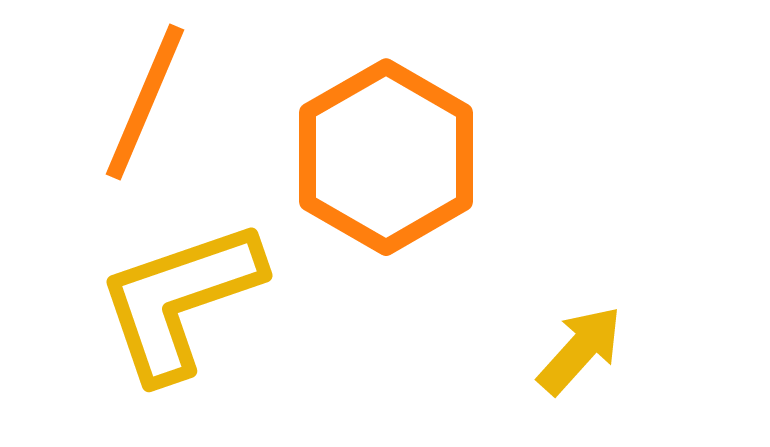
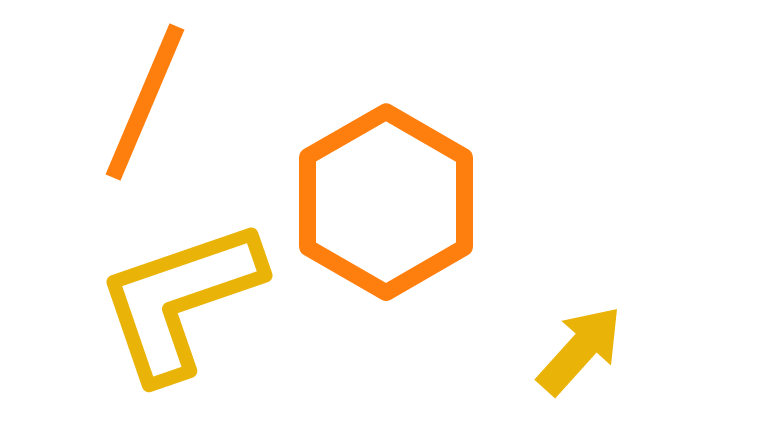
orange hexagon: moved 45 px down
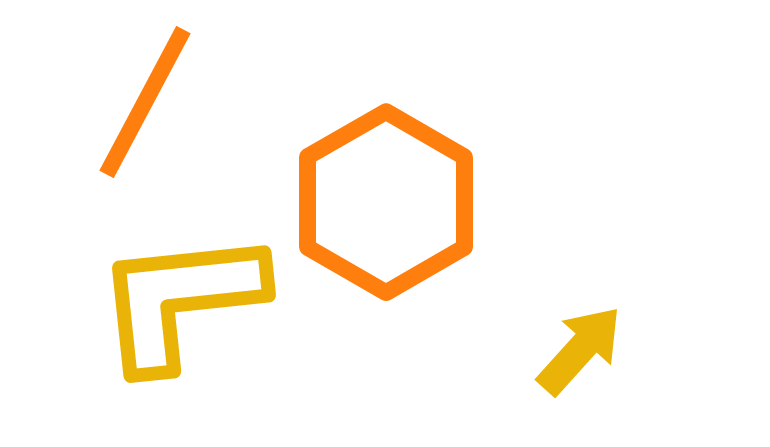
orange line: rotated 5 degrees clockwise
yellow L-shape: rotated 13 degrees clockwise
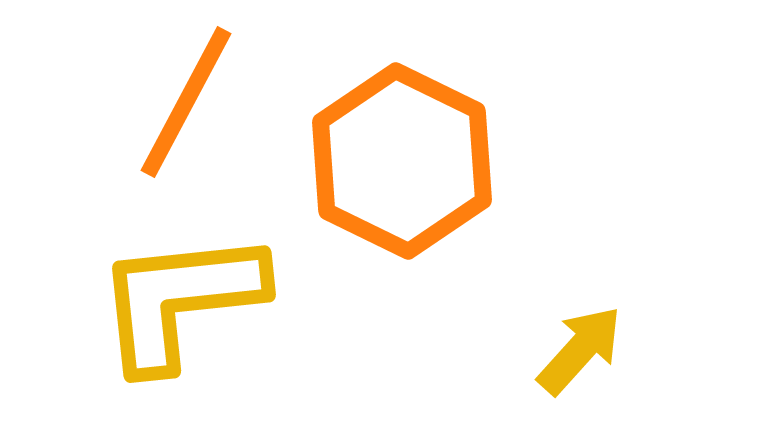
orange line: moved 41 px right
orange hexagon: moved 16 px right, 41 px up; rotated 4 degrees counterclockwise
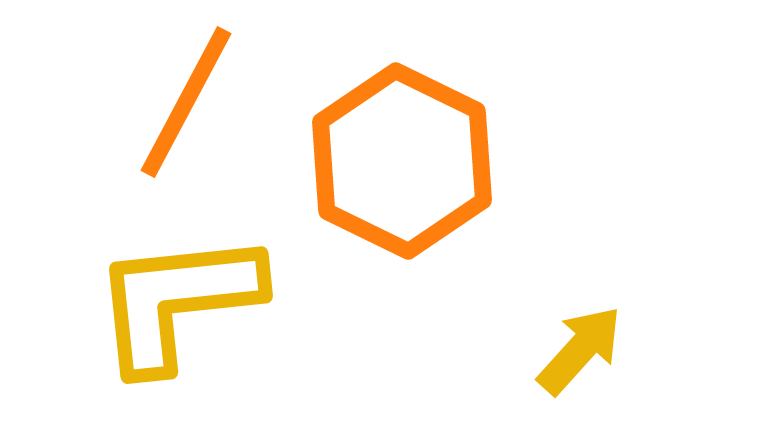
yellow L-shape: moved 3 px left, 1 px down
